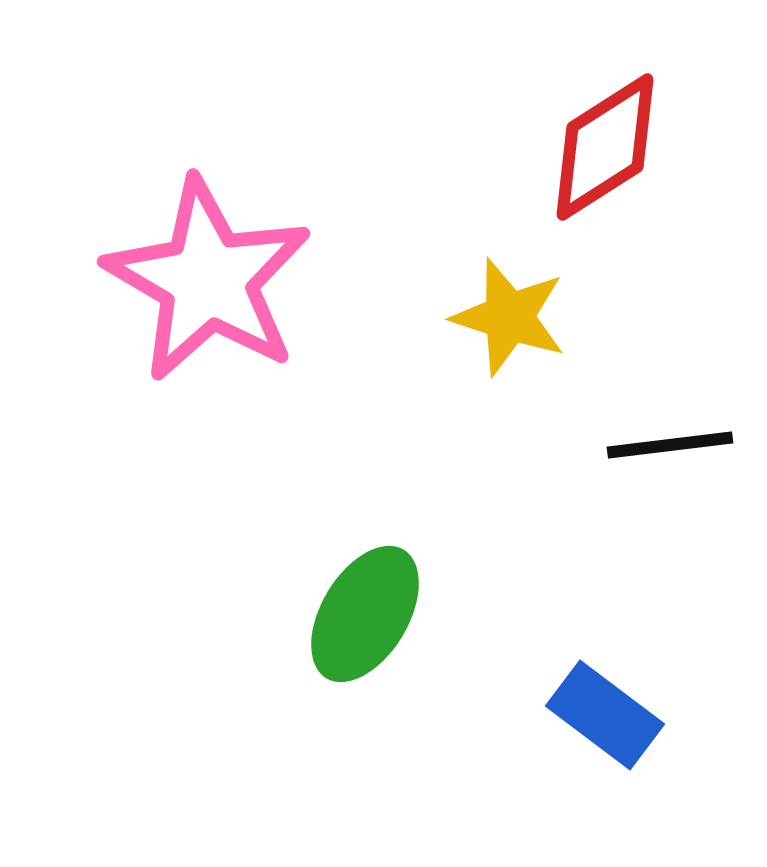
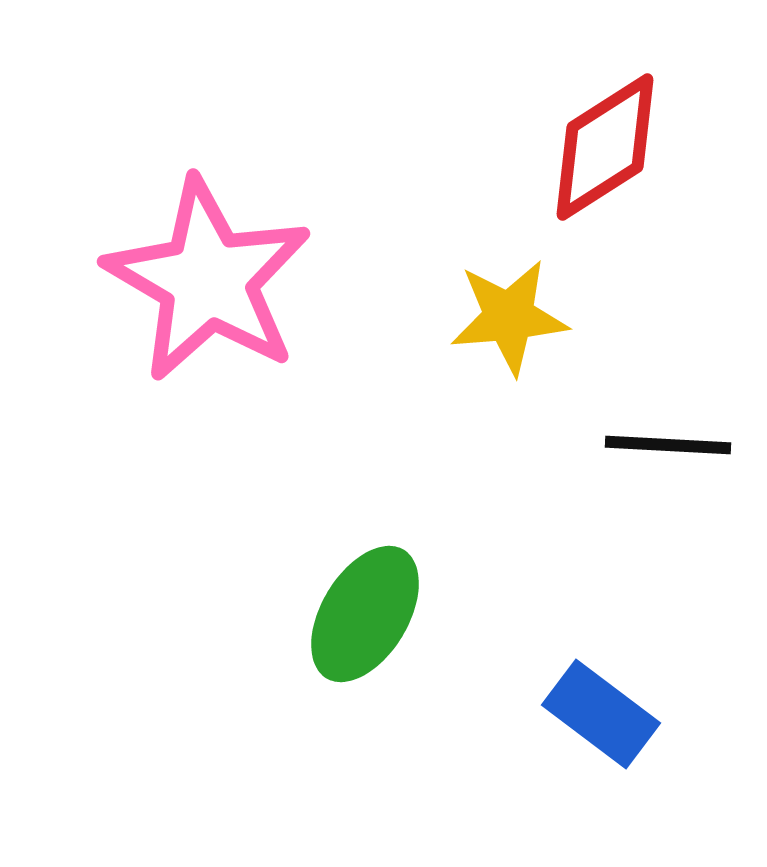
yellow star: rotated 23 degrees counterclockwise
black line: moved 2 px left; rotated 10 degrees clockwise
blue rectangle: moved 4 px left, 1 px up
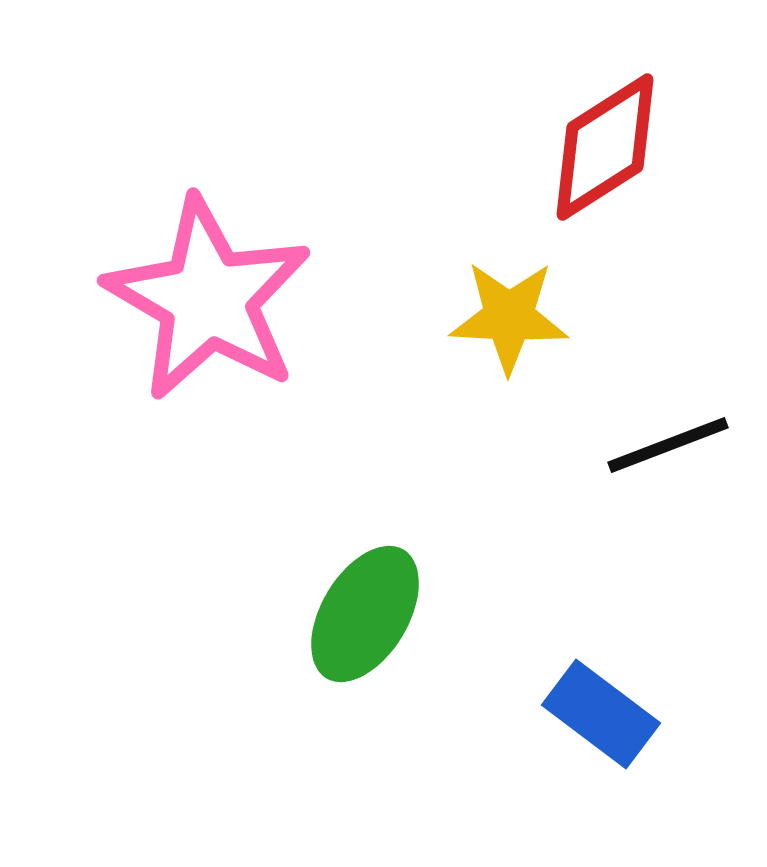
pink star: moved 19 px down
yellow star: rotated 8 degrees clockwise
black line: rotated 24 degrees counterclockwise
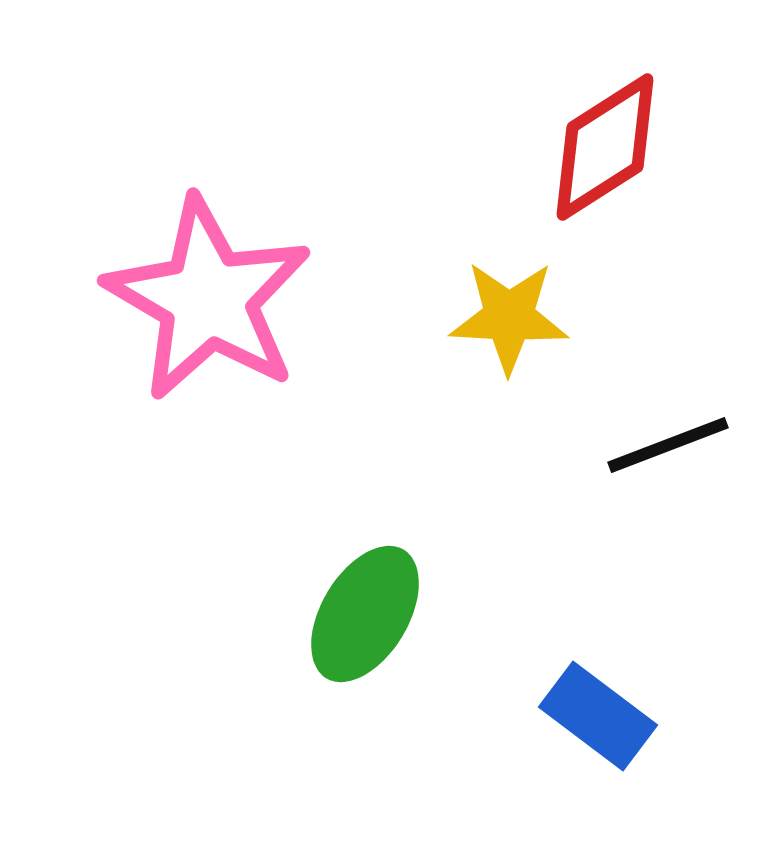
blue rectangle: moved 3 px left, 2 px down
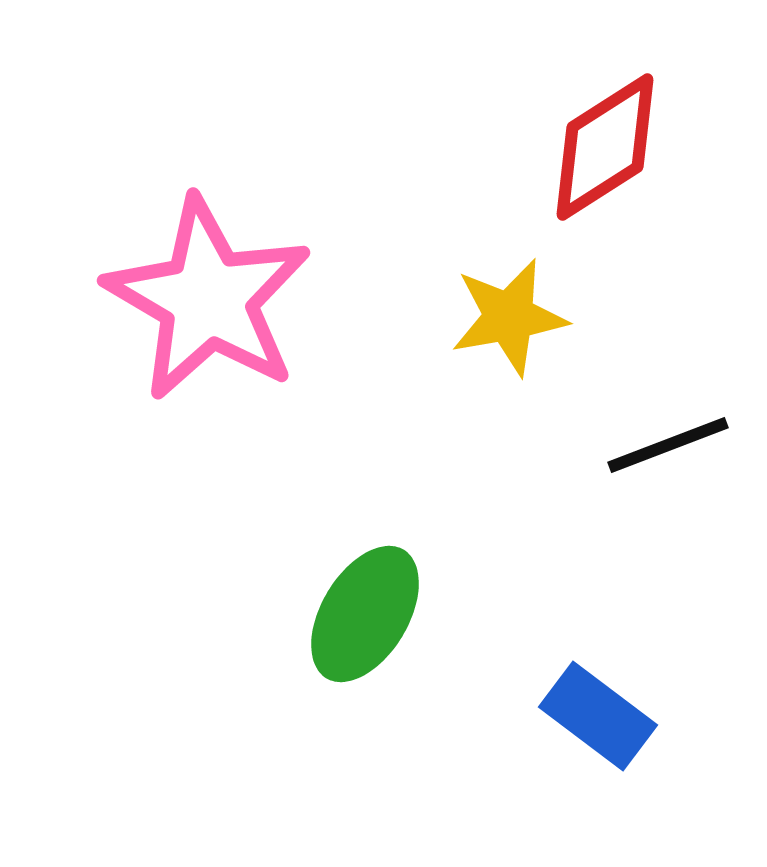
yellow star: rotated 13 degrees counterclockwise
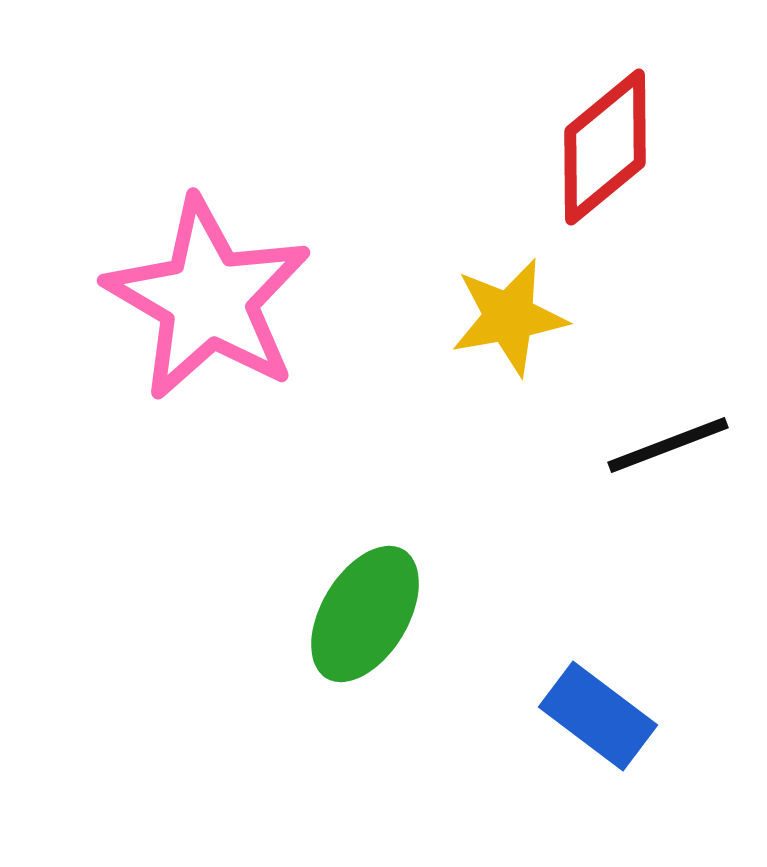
red diamond: rotated 7 degrees counterclockwise
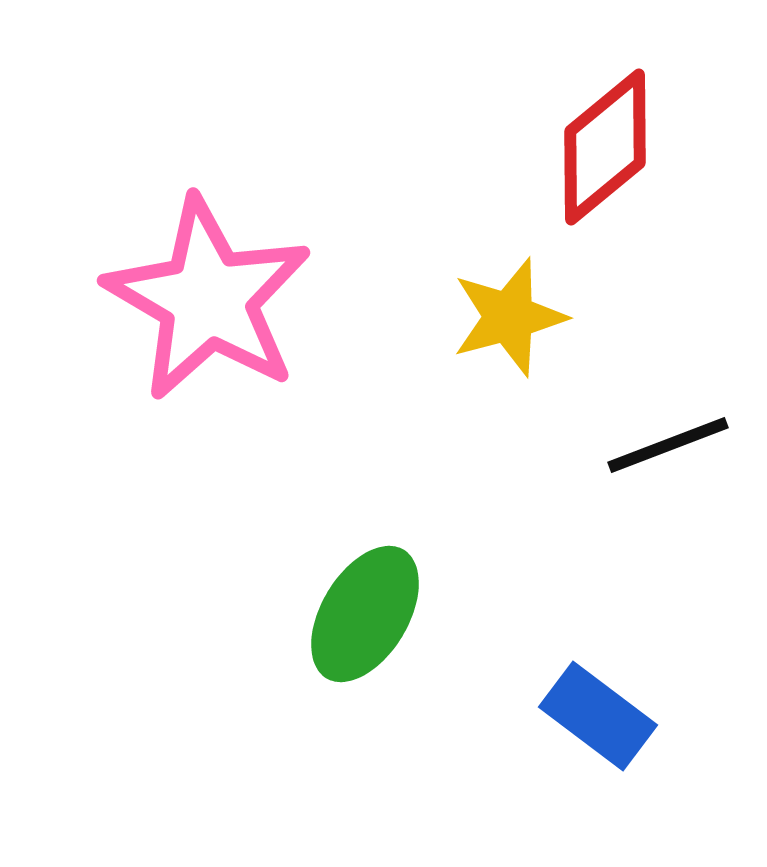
yellow star: rotated 5 degrees counterclockwise
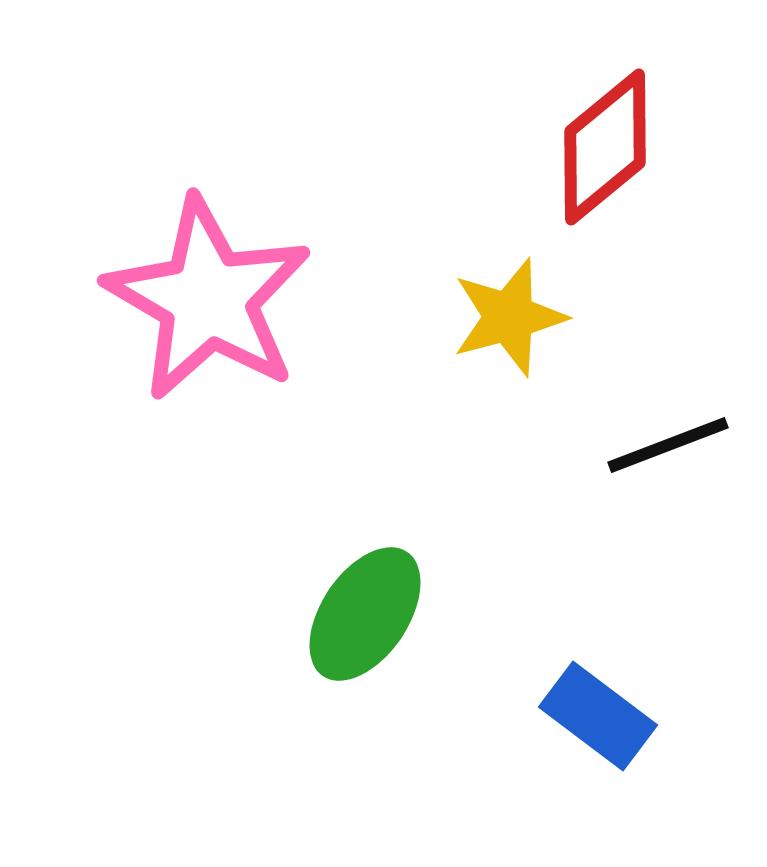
green ellipse: rotated 3 degrees clockwise
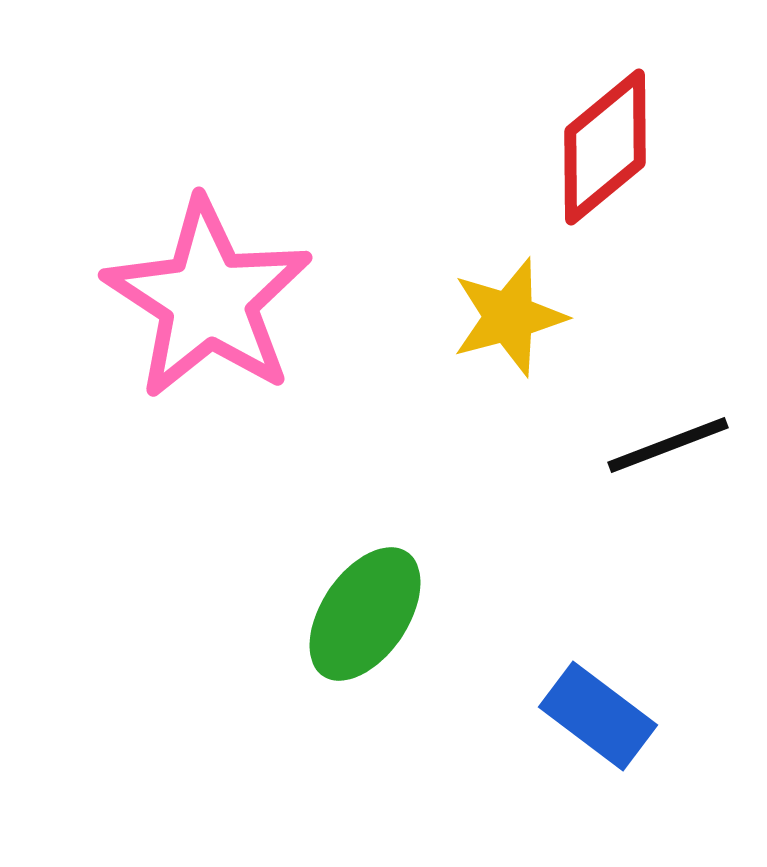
pink star: rotated 3 degrees clockwise
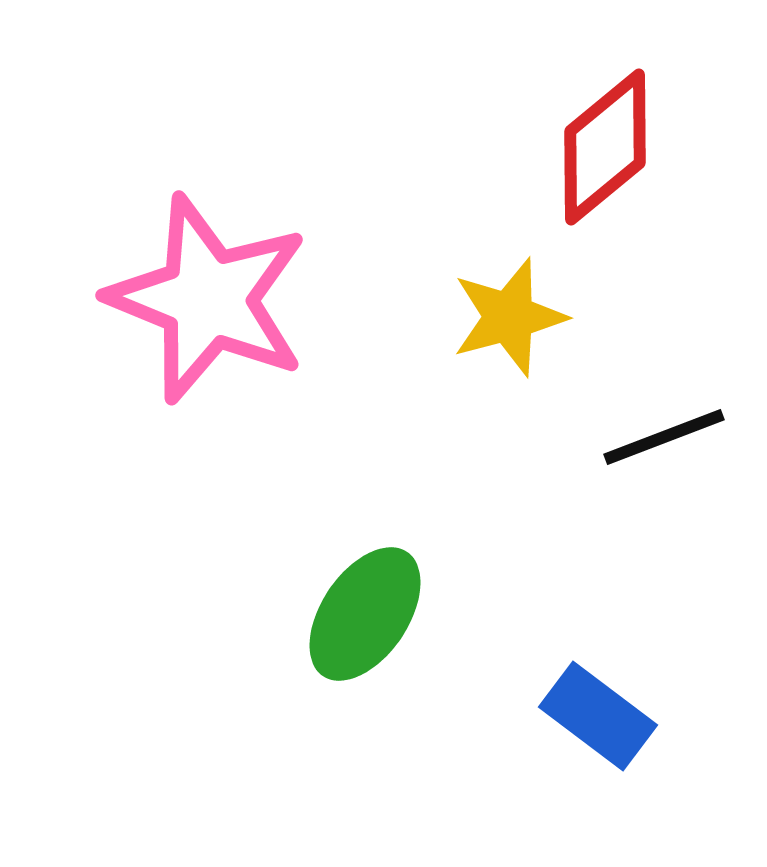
pink star: rotated 11 degrees counterclockwise
black line: moved 4 px left, 8 px up
